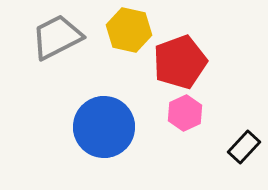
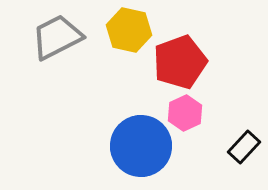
blue circle: moved 37 px right, 19 px down
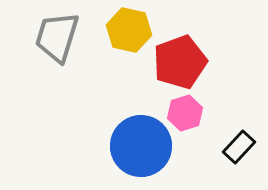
gray trapezoid: rotated 46 degrees counterclockwise
pink hexagon: rotated 8 degrees clockwise
black rectangle: moved 5 px left
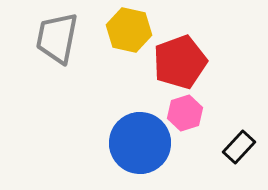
gray trapezoid: moved 1 px down; rotated 6 degrees counterclockwise
blue circle: moved 1 px left, 3 px up
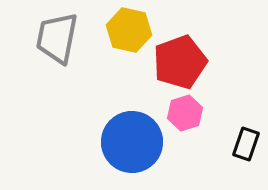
blue circle: moved 8 px left, 1 px up
black rectangle: moved 7 px right, 3 px up; rotated 24 degrees counterclockwise
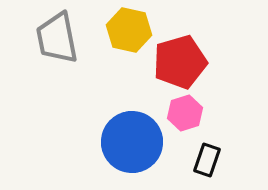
gray trapezoid: rotated 22 degrees counterclockwise
red pentagon: rotated 4 degrees clockwise
black rectangle: moved 39 px left, 16 px down
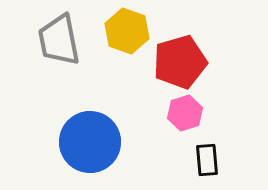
yellow hexagon: moved 2 px left, 1 px down; rotated 6 degrees clockwise
gray trapezoid: moved 2 px right, 2 px down
blue circle: moved 42 px left
black rectangle: rotated 24 degrees counterclockwise
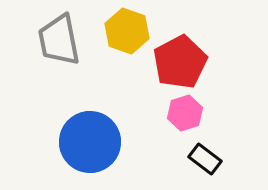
red pentagon: rotated 12 degrees counterclockwise
black rectangle: moved 2 px left, 1 px up; rotated 48 degrees counterclockwise
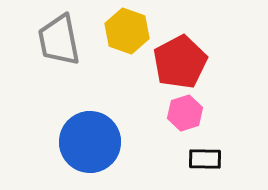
black rectangle: rotated 36 degrees counterclockwise
